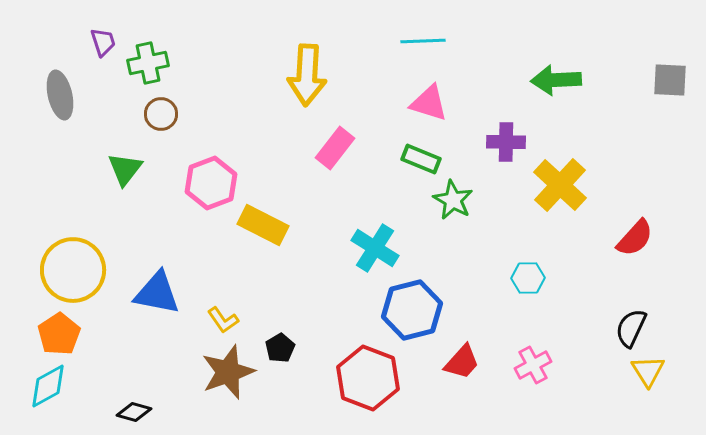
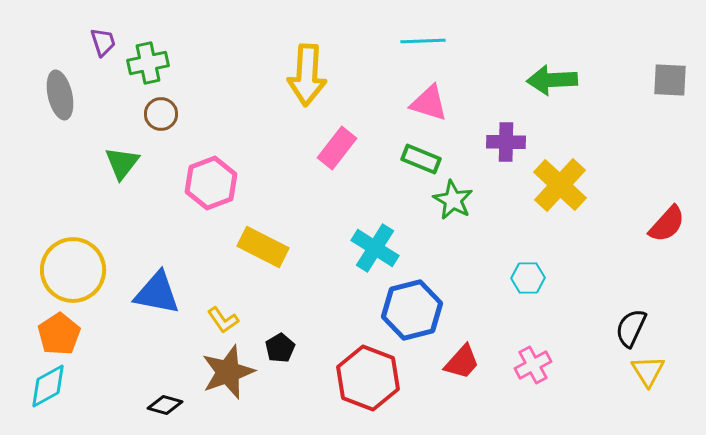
green arrow: moved 4 px left
pink rectangle: moved 2 px right
green triangle: moved 3 px left, 6 px up
yellow rectangle: moved 22 px down
red semicircle: moved 32 px right, 14 px up
black diamond: moved 31 px right, 7 px up
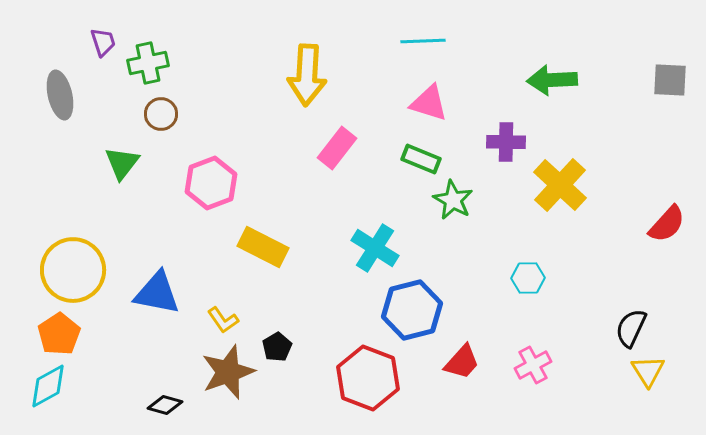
black pentagon: moved 3 px left, 1 px up
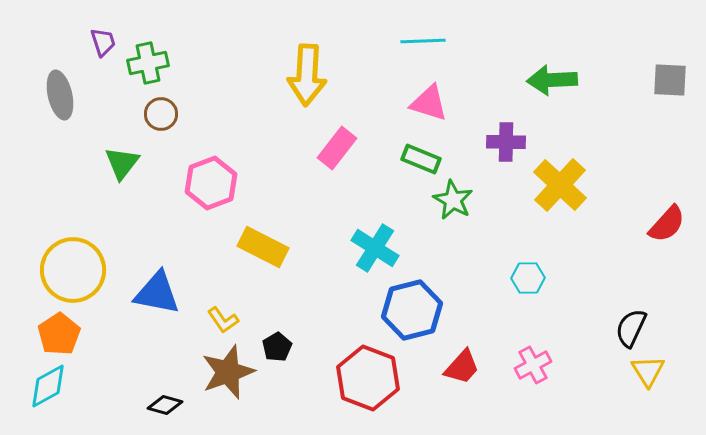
red trapezoid: moved 5 px down
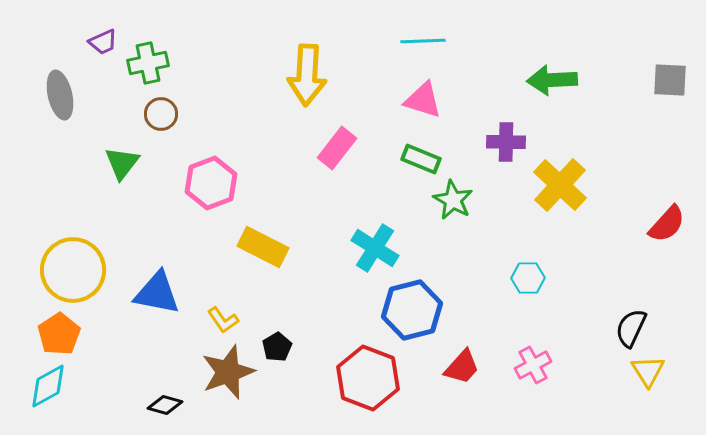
purple trapezoid: rotated 84 degrees clockwise
pink triangle: moved 6 px left, 3 px up
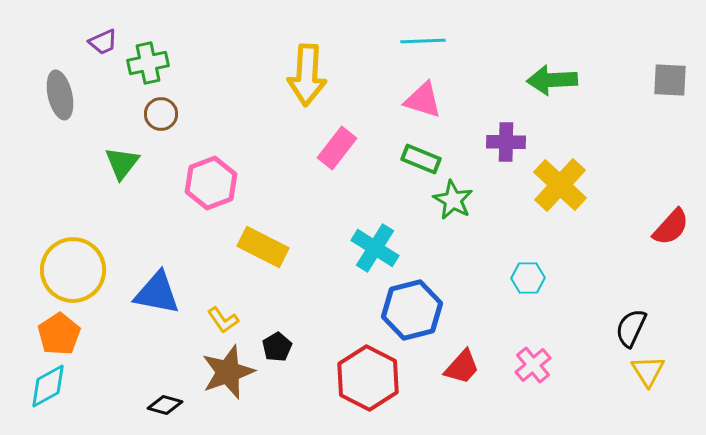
red semicircle: moved 4 px right, 3 px down
pink cross: rotated 12 degrees counterclockwise
red hexagon: rotated 6 degrees clockwise
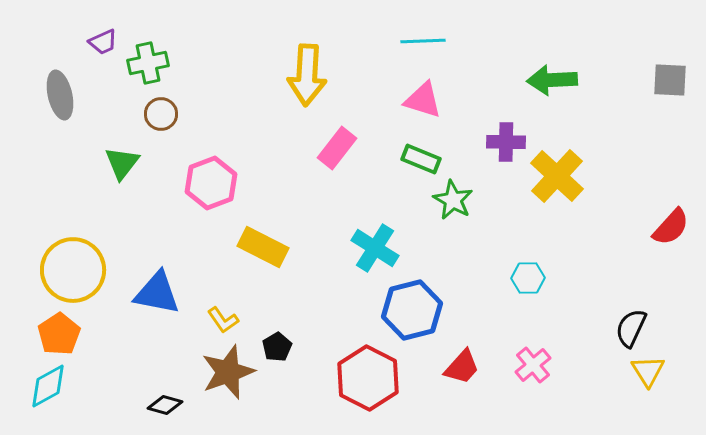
yellow cross: moved 3 px left, 9 px up
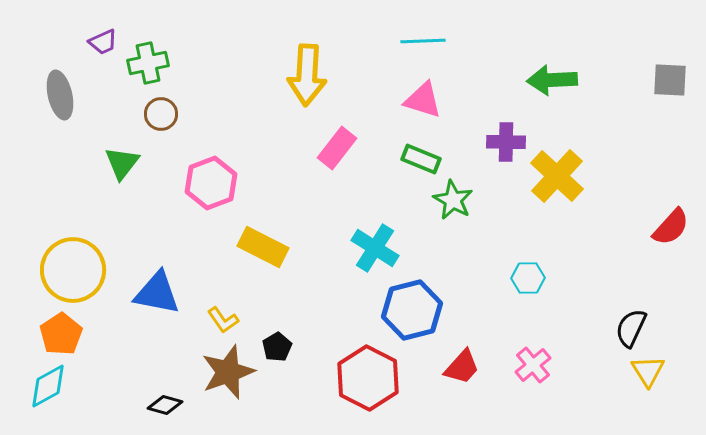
orange pentagon: moved 2 px right
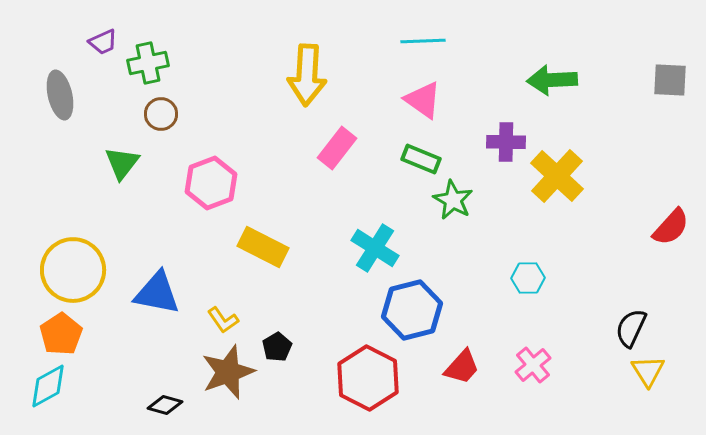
pink triangle: rotated 18 degrees clockwise
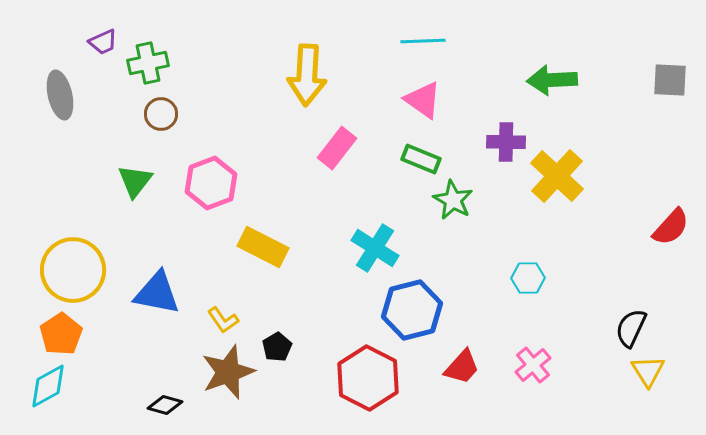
green triangle: moved 13 px right, 18 px down
